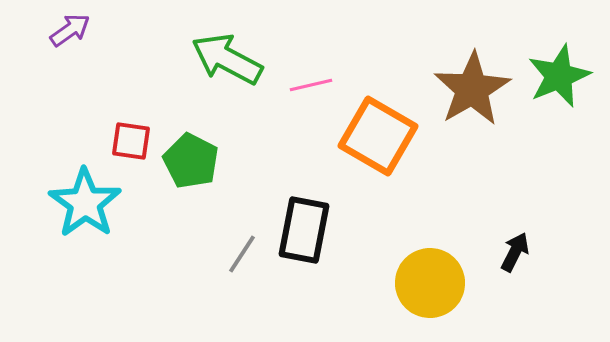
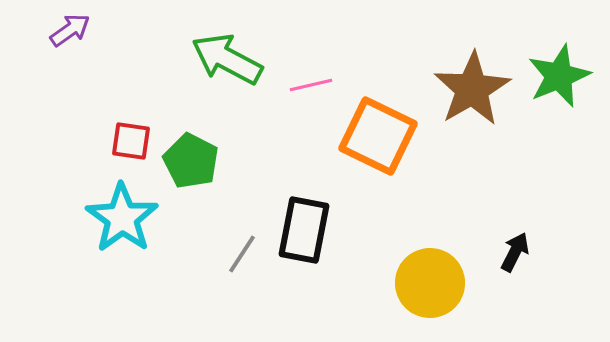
orange square: rotated 4 degrees counterclockwise
cyan star: moved 37 px right, 15 px down
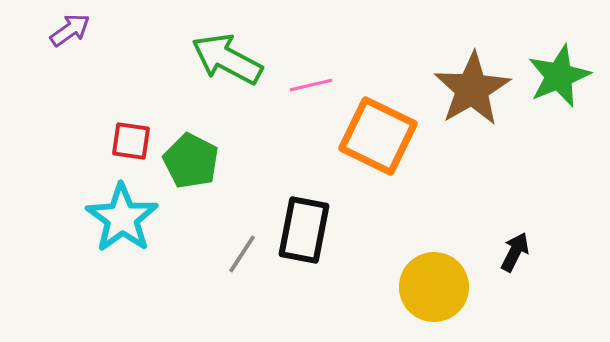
yellow circle: moved 4 px right, 4 px down
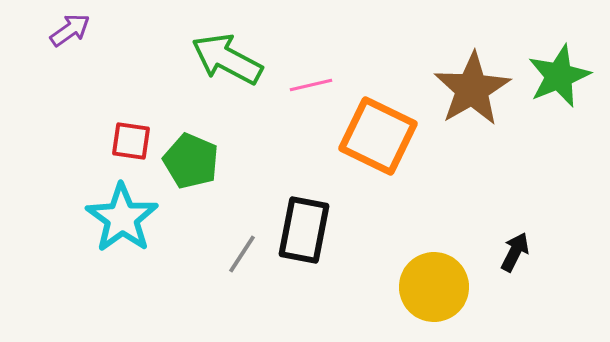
green pentagon: rotated 4 degrees counterclockwise
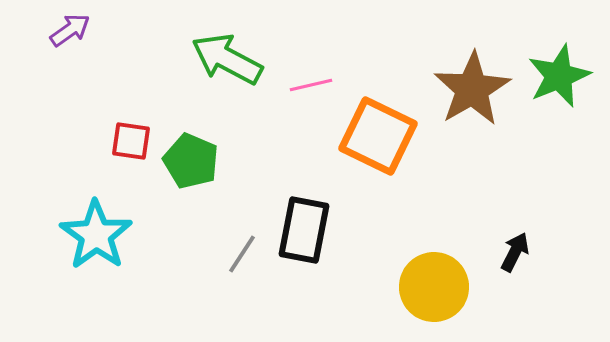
cyan star: moved 26 px left, 17 px down
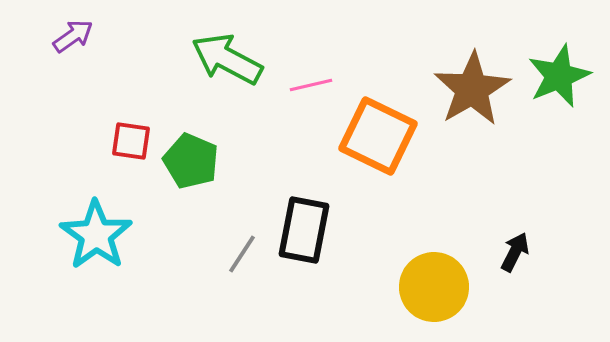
purple arrow: moved 3 px right, 6 px down
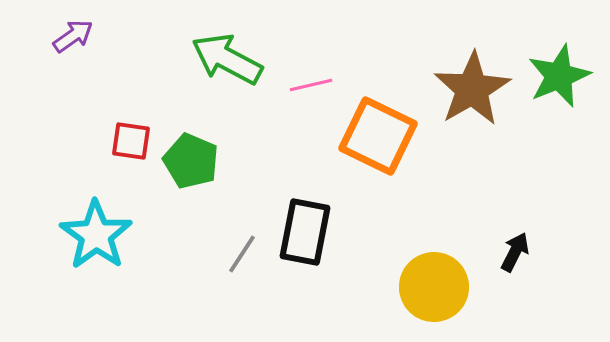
black rectangle: moved 1 px right, 2 px down
